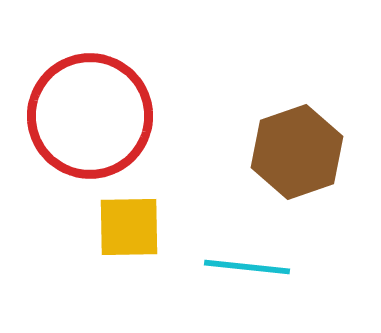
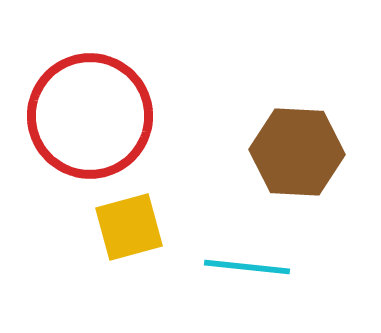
brown hexagon: rotated 22 degrees clockwise
yellow square: rotated 14 degrees counterclockwise
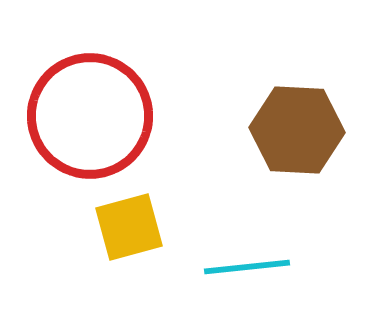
brown hexagon: moved 22 px up
cyan line: rotated 12 degrees counterclockwise
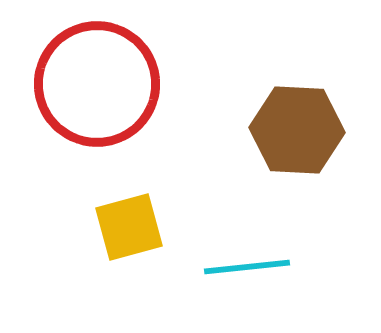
red circle: moved 7 px right, 32 px up
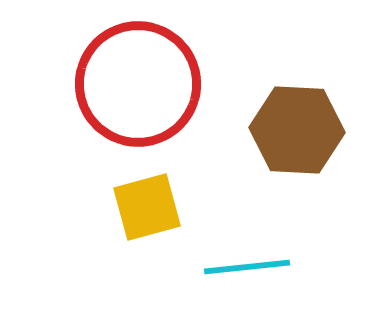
red circle: moved 41 px right
yellow square: moved 18 px right, 20 px up
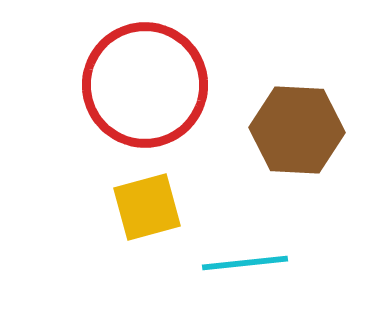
red circle: moved 7 px right, 1 px down
cyan line: moved 2 px left, 4 px up
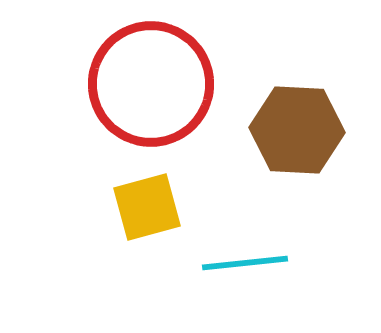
red circle: moved 6 px right, 1 px up
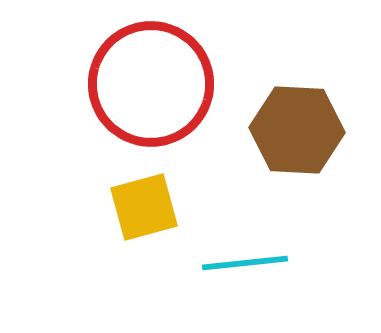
yellow square: moved 3 px left
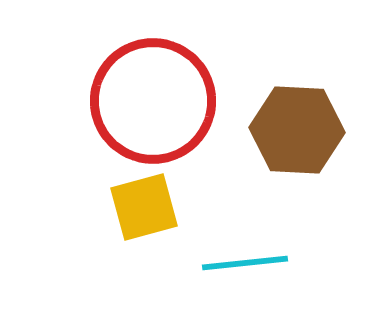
red circle: moved 2 px right, 17 px down
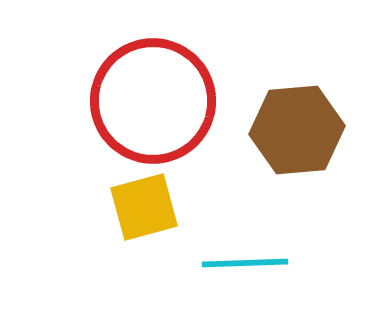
brown hexagon: rotated 8 degrees counterclockwise
cyan line: rotated 4 degrees clockwise
